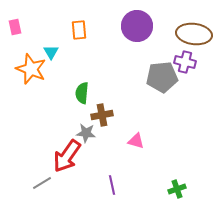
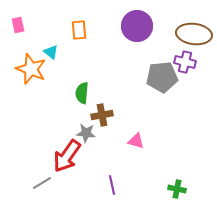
pink rectangle: moved 3 px right, 2 px up
cyan triangle: rotated 21 degrees counterclockwise
green cross: rotated 30 degrees clockwise
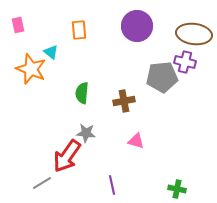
brown cross: moved 22 px right, 14 px up
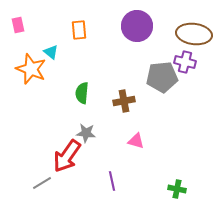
purple line: moved 4 px up
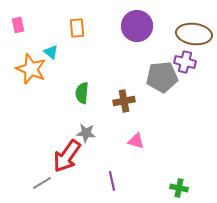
orange rectangle: moved 2 px left, 2 px up
green cross: moved 2 px right, 1 px up
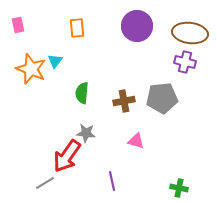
brown ellipse: moved 4 px left, 1 px up
cyan triangle: moved 4 px right, 9 px down; rotated 28 degrees clockwise
gray pentagon: moved 21 px down
gray line: moved 3 px right
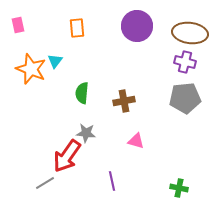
gray pentagon: moved 23 px right
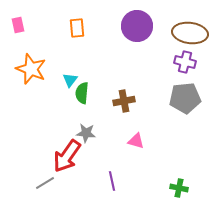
cyan triangle: moved 15 px right, 19 px down
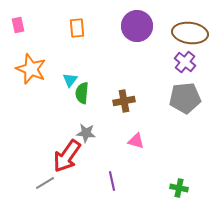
purple cross: rotated 25 degrees clockwise
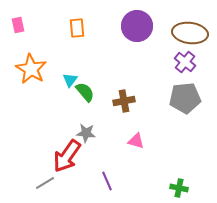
orange star: rotated 8 degrees clockwise
green semicircle: moved 3 px right, 1 px up; rotated 135 degrees clockwise
purple line: moved 5 px left; rotated 12 degrees counterclockwise
